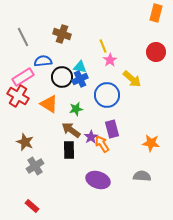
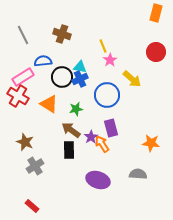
gray line: moved 2 px up
purple rectangle: moved 1 px left, 1 px up
gray semicircle: moved 4 px left, 2 px up
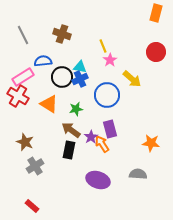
purple rectangle: moved 1 px left, 1 px down
black rectangle: rotated 12 degrees clockwise
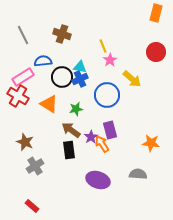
purple rectangle: moved 1 px down
black rectangle: rotated 18 degrees counterclockwise
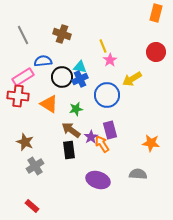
yellow arrow: rotated 108 degrees clockwise
red cross: rotated 25 degrees counterclockwise
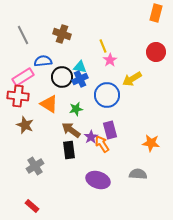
brown star: moved 17 px up
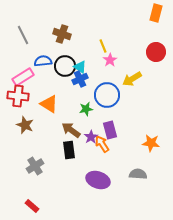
cyan triangle: rotated 24 degrees clockwise
black circle: moved 3 px right, 11 px up
green star: moved 10 px right
